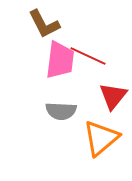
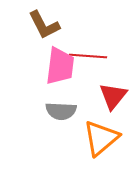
brown L-shape: moved 1 px down
red line: rotated 21 degrees counterclockwise
pink trapezoid: moved 6 px down
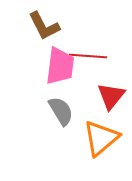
brown L-shape: moved 1 px down
red triangle: moved 2 px left
gray semicircle: rotated 124 degrees counterclockwise
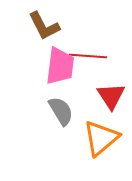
red triangle: rotated 12 degrees counterclockwise
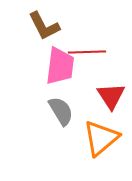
red line: moved 1 px left, 4 px up; rotated 6 degrees counterclockwise
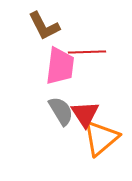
red triangle: moved 26 px left, 18 px down
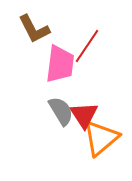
brown L-shape: moved 10 px left, 3 px down
red line: moved 6 px up; rotated 54 degrees counterclockwise
pink trapezoid: moved 2 px up
red triangle: moved 1 px left, 1 px down
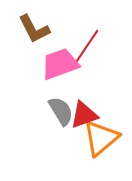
pink trapezoid: rotated 117 degrees counterclockwise
red triangle: rotated 44 degrees clockwise
